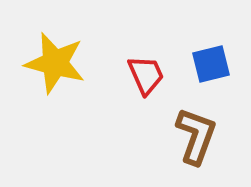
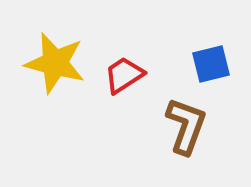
red trapezoid: moved 22 px left; rotated 99 degrees counterclockwise
brown L-shape: moved 10 px left, 10 px up
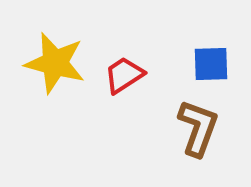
blue square: rotated 12 degrees clockwise
brown L-shape: moved 12 px right, 2 px down
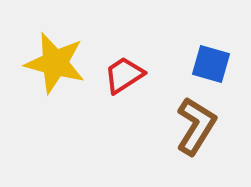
blue square: rotated 18 degrees clockwise
brown L-shape: moved 2 px left, 2 px up; rotated 12 degrees clockwise
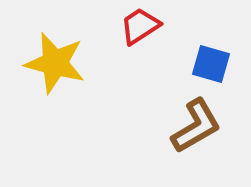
red trapezoid: moved 16 px right, 49 px up
brown L-shape: rotated 28 degrees clockwise
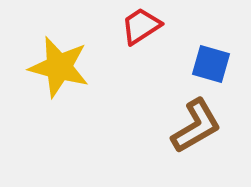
red trapezoid: moved 1 px right
yellow star: moved 4 px right, 4 px down
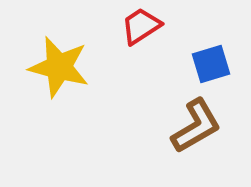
blue square: rotated 33 degrees counterclockwise
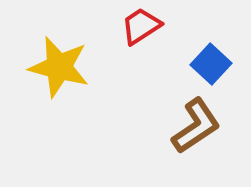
blue square: rotated 30 degrees counterclockwise
brown L-shape: rotated 4 degrees counterclockwise
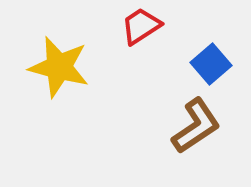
blue square: rotated 6 degrees clockwise
